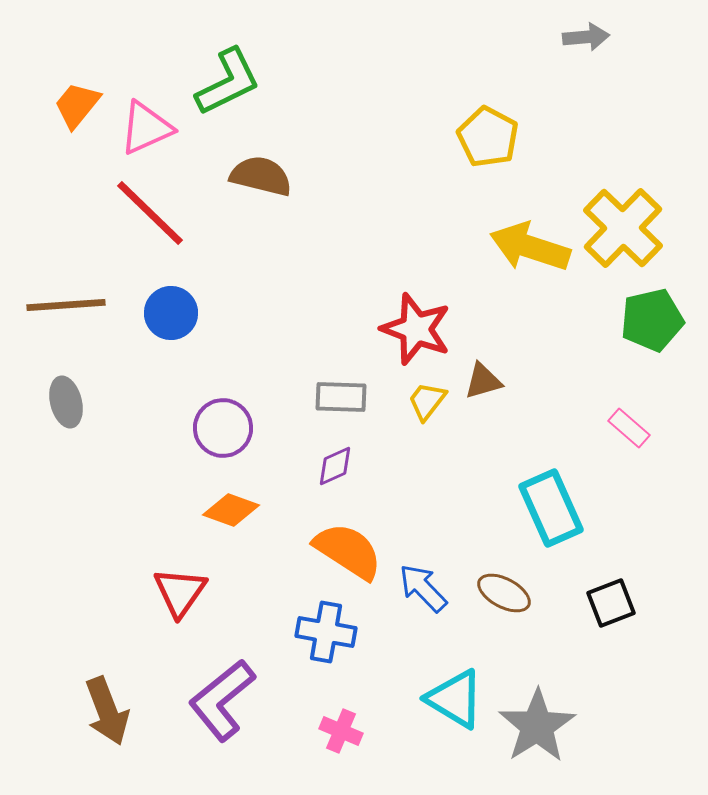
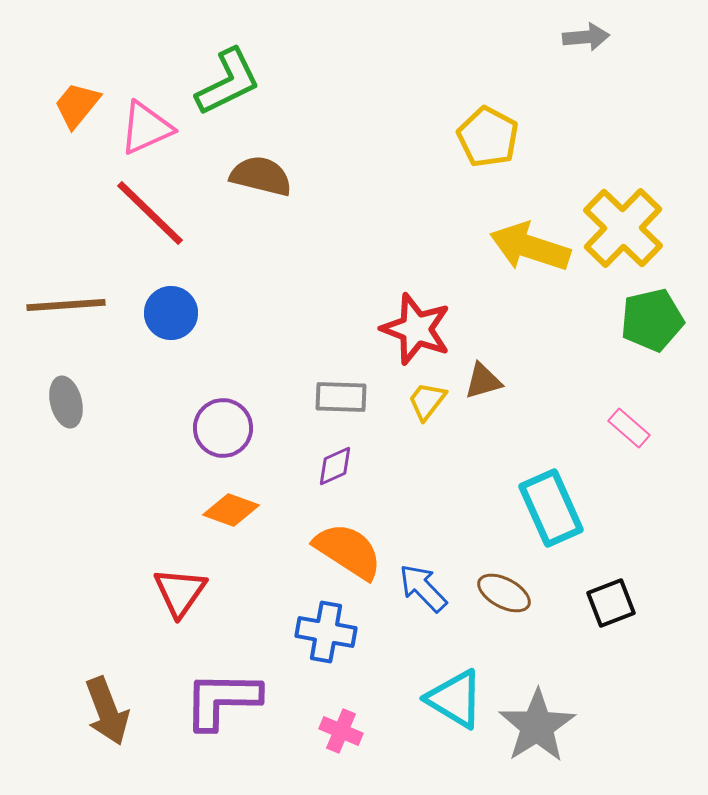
purple L-shape: rotated 40 degrees clockwise
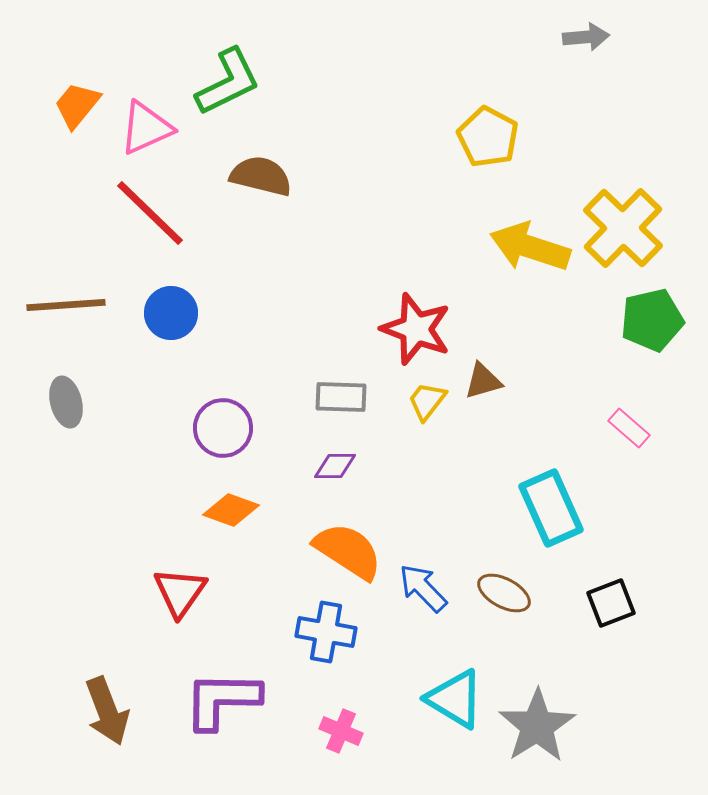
purple diamond: rotated 24 degrees clockwise
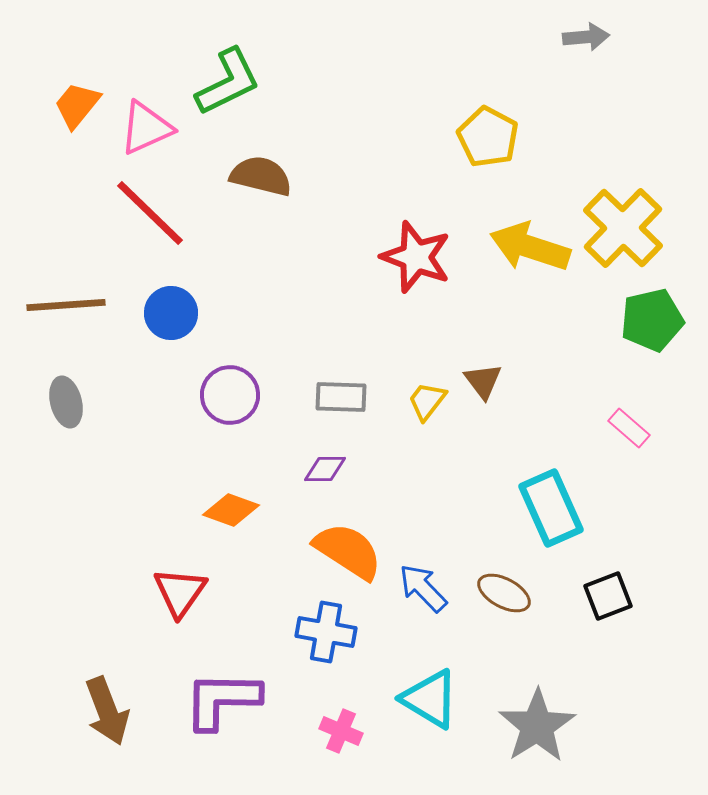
red star: moved 72 px up
brown triangle: rotated 51 degrees counterclockwise
purple circle: moved 7 px right, 33 px up
purple diamond: moved 10 px left, 3 px down
black square: moved 3 px left, 7 px up
cyan triangle: moved 25 px left
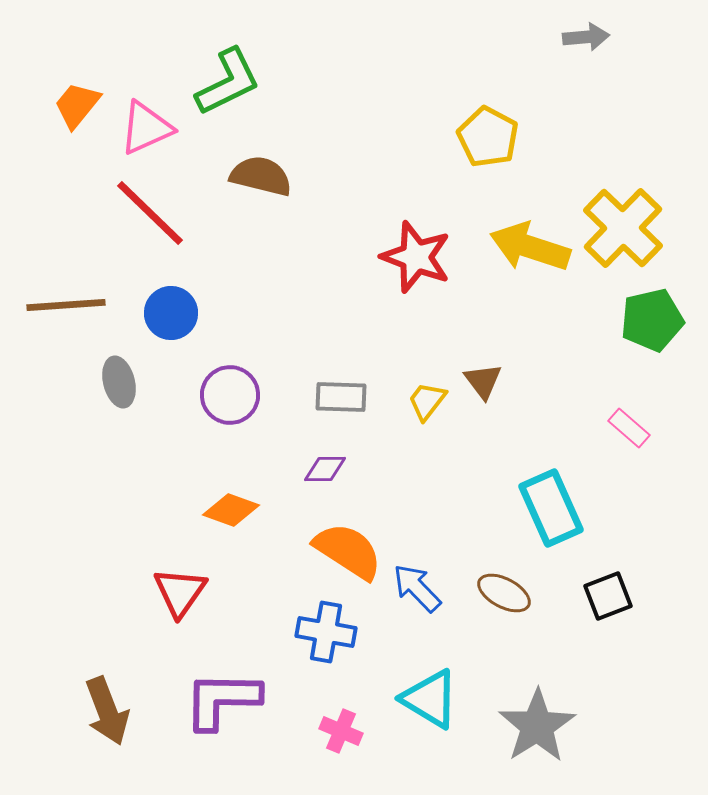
gray ellipse: moved 53 px right, 20 px up
blue arrow: moved 6 px left
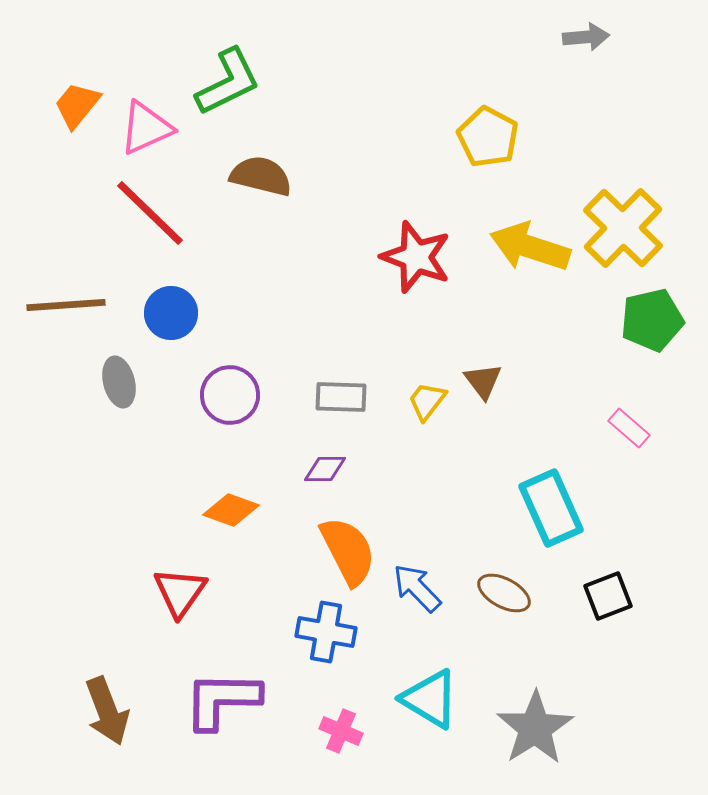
orange semicircle: rotated 30 degrees clockwise
gray star: moved 2 px left, 2 px down
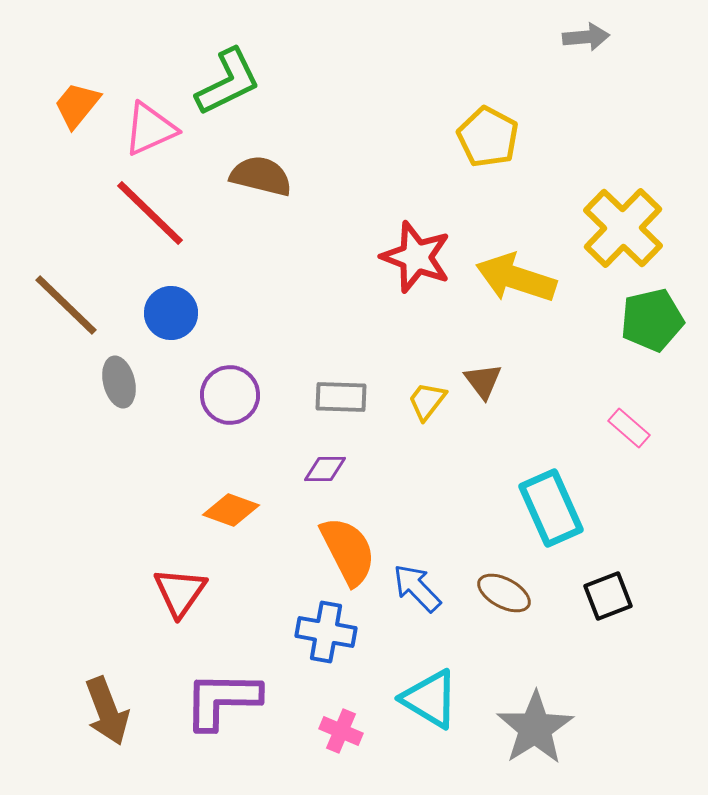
pink triangle: moved 4 px right, 1 px down
yellow arrow: moved 14 px left, 31 px down
brown line: rotated 48 degrees clockwise
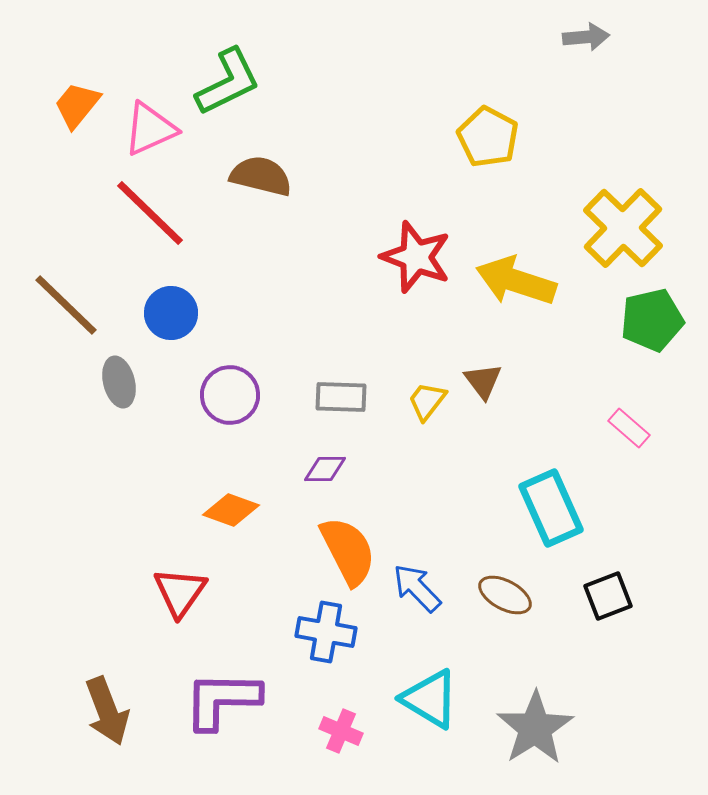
yellow arrow: moved 3 px down
brown ellipse: moved 1 px right, 2 px down
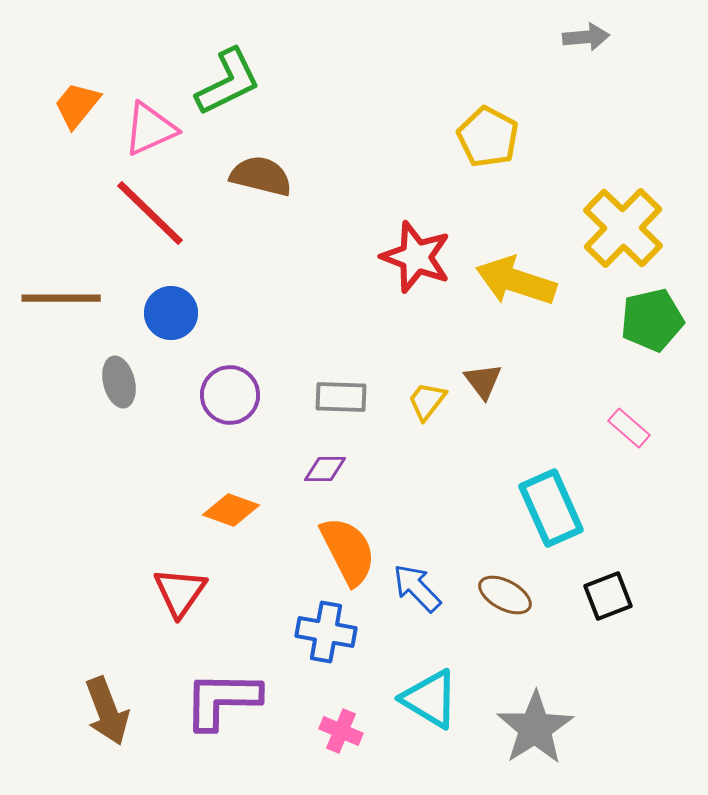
brown line: moved 5 px left, 7 px up; rotated 44 degrees counterclockwise
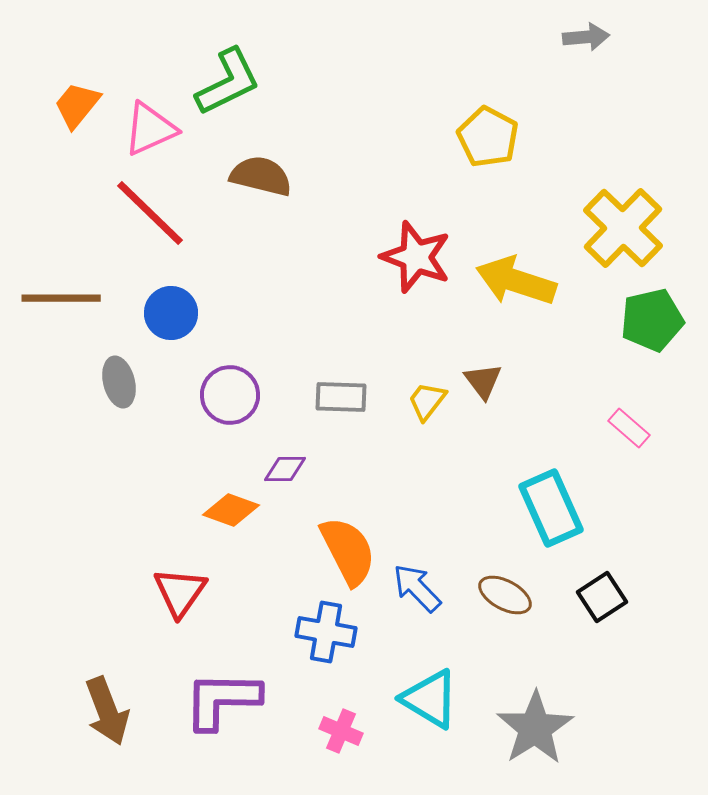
purple diamond: moved 40 px left
black square: moved 6 px left, 1 px down; rotated 12 degrees counterclockwise
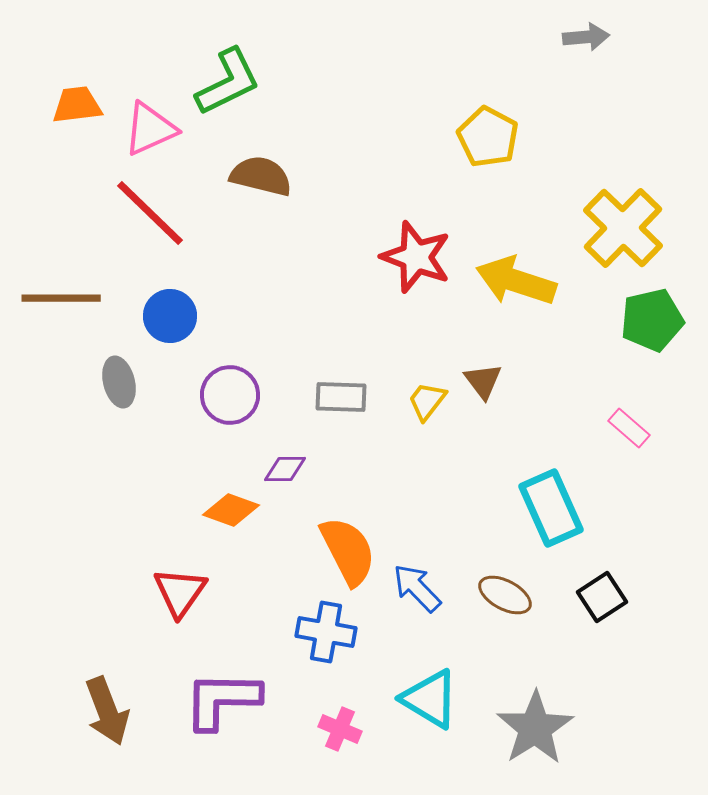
orange trapezoid: rotated 44 degrees clockwise
blue circle: moved 1 px left, 3 px down
pink cross: moved 1 px left, 2 px up
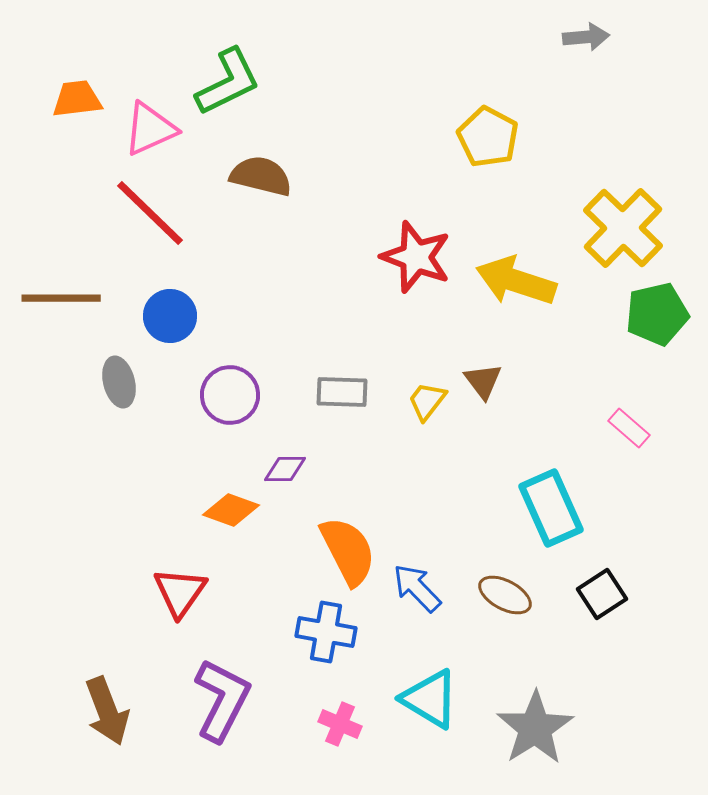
orange trapezoid: moved 6 px up
green pentagon: moved 5 px right, 6 px up
gray rectangle: moved 1 px right, 5 px up
black square: moved 3 px up
purple L-shape: rotated 116 degrees clockwise
pink cross: moved 5 px up
